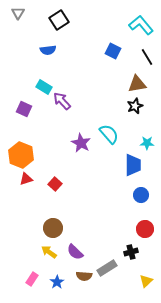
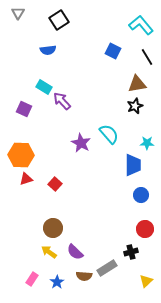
orange hexagon: rotated 20 degrees counterclockwise
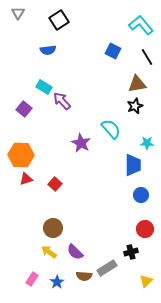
purple square: rotated 14 degrees clockwise
cyan semicircle: moved 2 px right, 5 px up
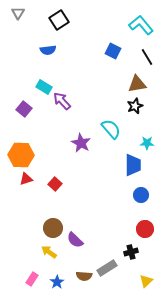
purple semicircle: moved 12 px up
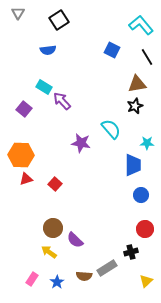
blue square: moved 1 px left, 1 px up
purple star: rotated 18 degrees counterclockwise
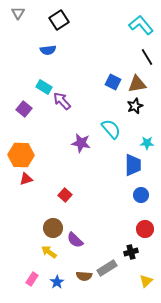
blue square: moved 1 px right, 32 px down
red square: moved 10 px right, 11 px down
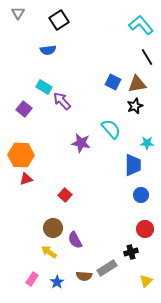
purple semicircle: rotated 18 degrees clockwise
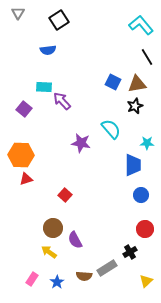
cyan rectangle: rotated 28 degrees counterclockwise
black cross: moved 1 px left; rotated 16 degrees counterclockwise
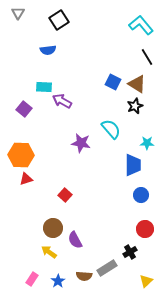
brown triangle: rotated 42 degrees clockwise
purple arrow: rotated 18 degrees counterclockwise
blue star: moved 1 px right, 1 px up
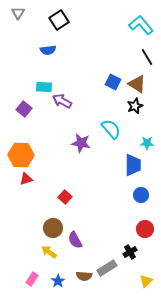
red square: moved 2 px down
